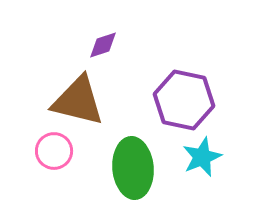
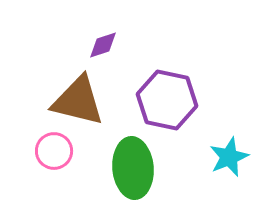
purple hexagon: moved 17 px left
cyan star: moved 27 px right
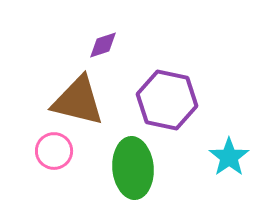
cyan star: rotated 12 degrees counterclockwise
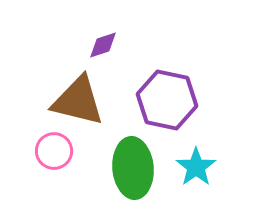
cyan star: moved 33 px left, 10 px down
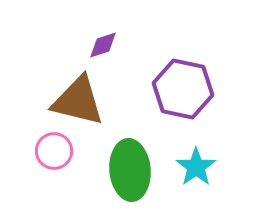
purple hexagon: moved 16 px right, 11 px up
green ellipse: moved 3 px left, 2 px down
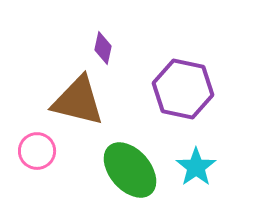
purple diamond: moved 3 px down; rotated 60 degrees counterclockwise
pink circle: moved 17 px left
green ellipse: rotated 36 degrees counterclockwise
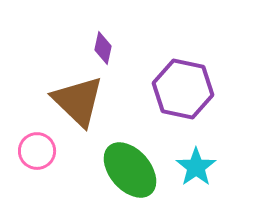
brown triangle: rotated 30 degrees clockwise
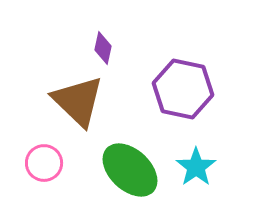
pink circle: moved 7 px right, 12 px down
green ellipse: rotated 6 degrees counterclockwise
